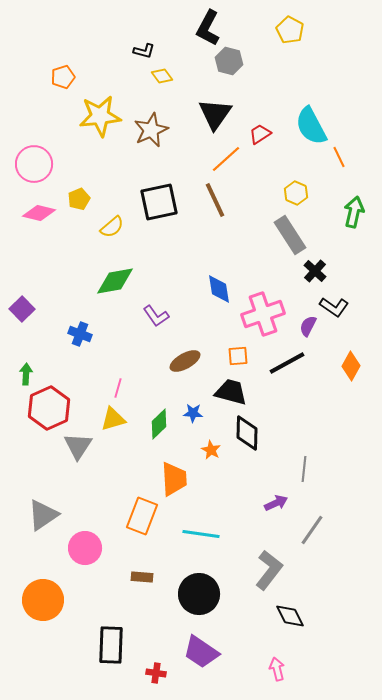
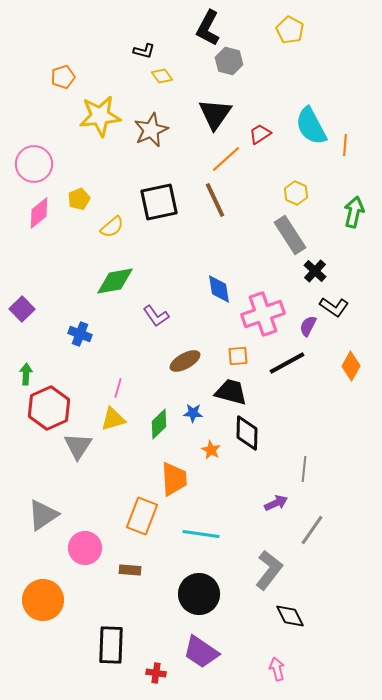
orange line at (339, 157): moved 6 px right, 12 px up; rotated 30 degrees clockwise
pink diamond at (39, 213): rotated 52 degrees counterclockwise
brown rectangle at (142, 577): moved 12 px left, 7 px up
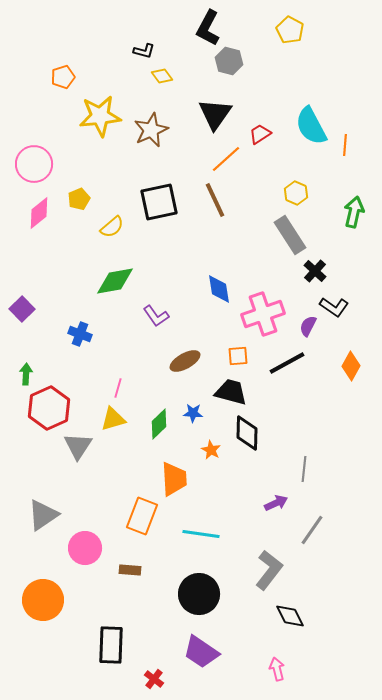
red cross at (156, 673): moved 2 px left, 6 px down; rotated 30 degrees clockwise
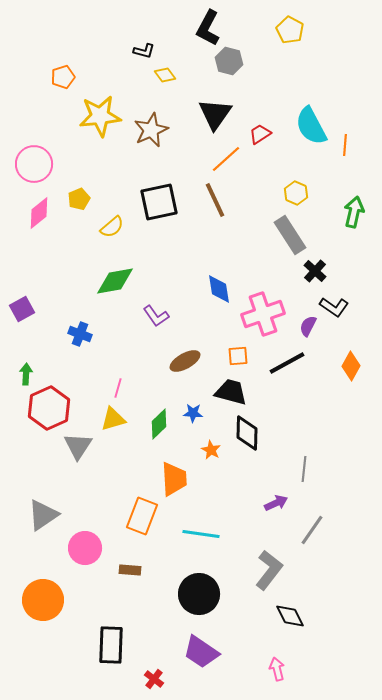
yellow diamond at (162, 76): moved 3 px right, 1 px up
purple square at (22, 309): rotated 15 degrees clockwise
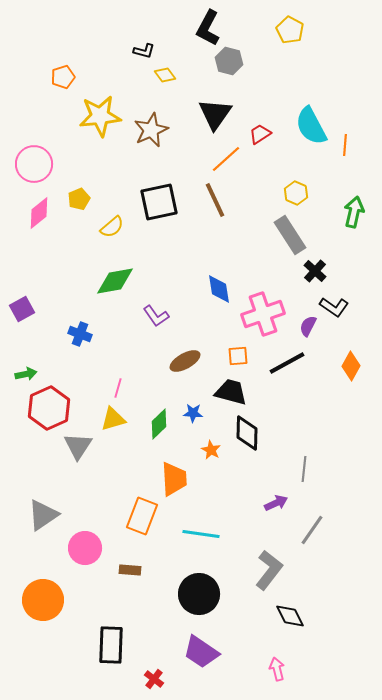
green arrow at (26, 374): rotated 75 degrees clockwise
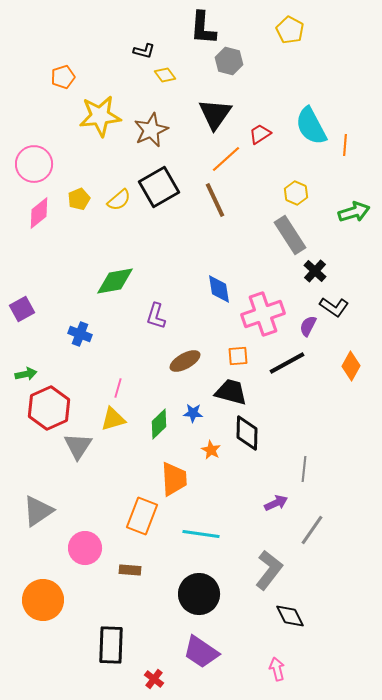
black L-shape at (208, 28): moved 5 px left; rotated 24 degrees counterclockwise
black square at (159, 202): moved 15 px up; rotated 18 degrees counterclockwise
green arrow at (354, 212): rotated 60 degrees clockwise
yellow semicircle at (112, 227): moved 7 px right, 27 px up
purple L-shape at (156, 316): rotated 52 degrees clockwise
gray triangle at (43, 515): moved 5 px left, 4 px up
